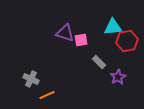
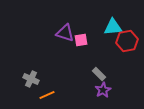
gray rectangle: moved 12 px down
purple star: moved 15 px left, 13 px down
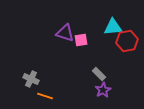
orange line: moved 2 px left, 1 px down; rotated 42 degrees clockwise
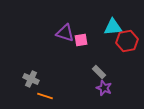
gray rectangle: moved 2 px up
purple star: moved 1 px right, 2 px up; rotated 21 degrees counterclockwise
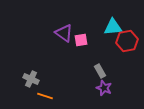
purple triangle: moved 1 px left; rotated 18 degrees clockwise
gray rectangle: moved 1 px right, 1 px up; rotated 16 degrees clockwise
